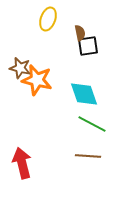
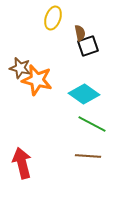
yellow ellipse: moved 5 px right, 1 px up
black square: rotated 10 degrees counterclockwise
cyan diamond: rotated 36 degrees counterclockwise
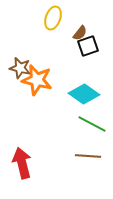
brown semicircle: rotated 49 degrees clockwise
